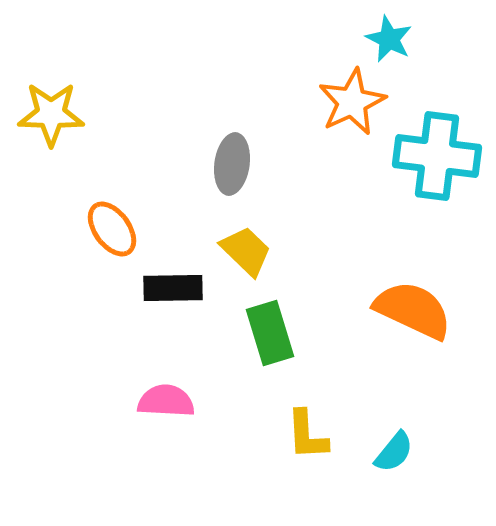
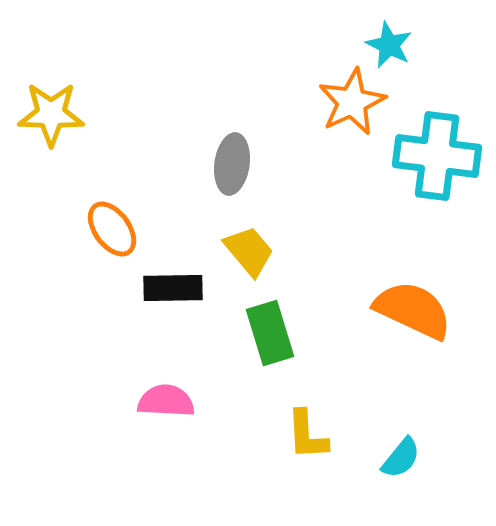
cyan star: moved 6 px down
yellow trapezoid: moved 3 px right; rotated 6 degrees clockwise
cyan semicircle: moved 7 px right, 6 px down
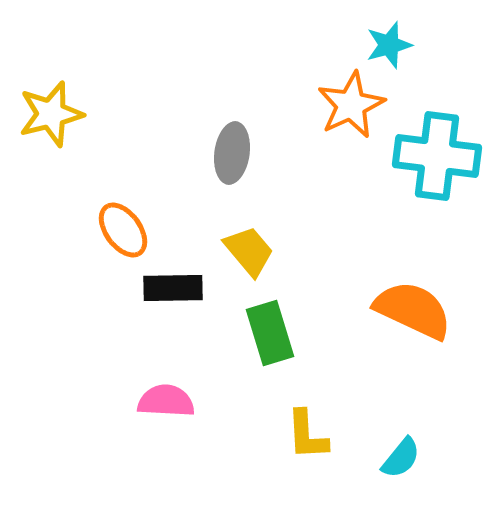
cyan star: rotated 30 degrees clockwise
orange star: moved 1 px left, 3 px down
yellow star: rotated 16 degrees counterclockwise
gray ellipse: moved 11 px up
orange ellipse: moved 11 px right, 1 px down
